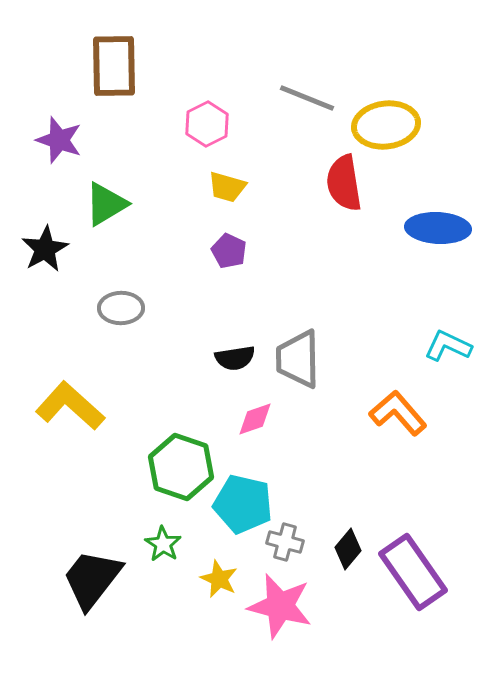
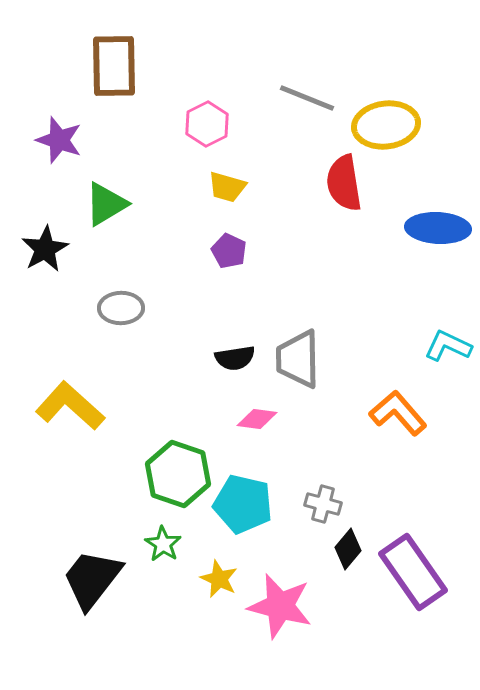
pink diamond: moved 2 px right; rotated 27 degrees clockwise
green hexagon: moved 3 px left, 7 px down
gray cross: moved 38 px right, 38 px up
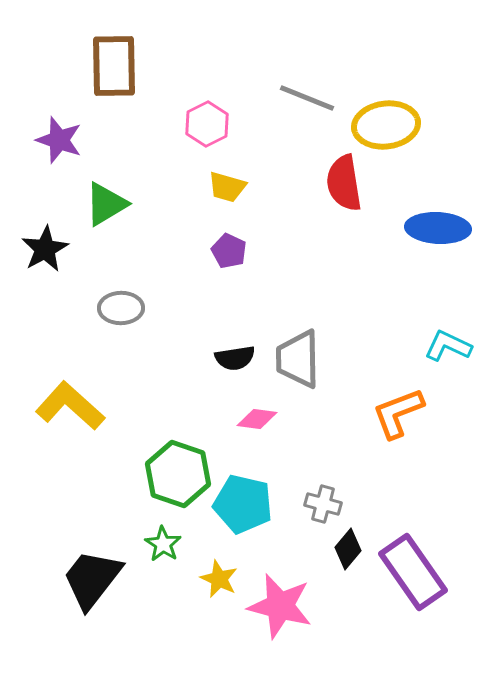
orange L-shape: rotated 70 degrees counterclockwise
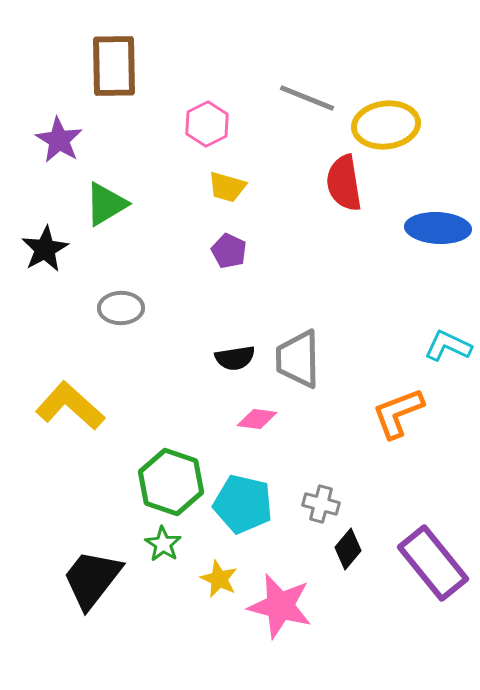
purple star: rotated 12 degrees clockwise
green hexagon: moved 7 px left, 8 px down
gray cross: moved 2 px left
purple rectangle: moved 20 px right, 9 px up; rotated 4 degrees counterclockwise
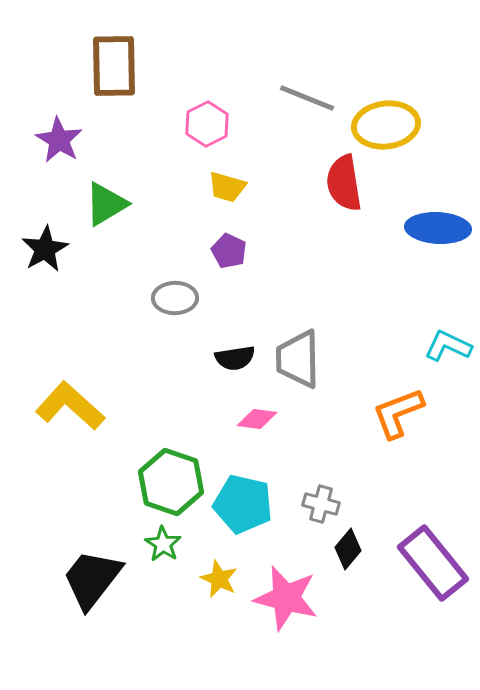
gray ellipse: moved 54 px right, 10 px up
pink star: moved 6 px right, 8 px up
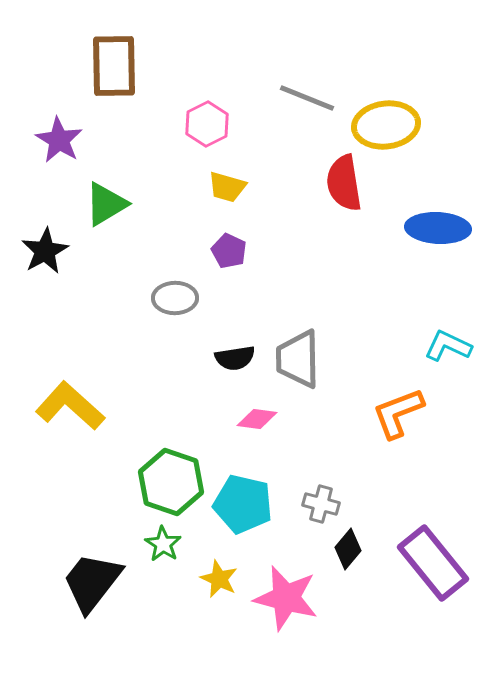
black star: moved 2 px down
black trapezoid: moved 3 px down
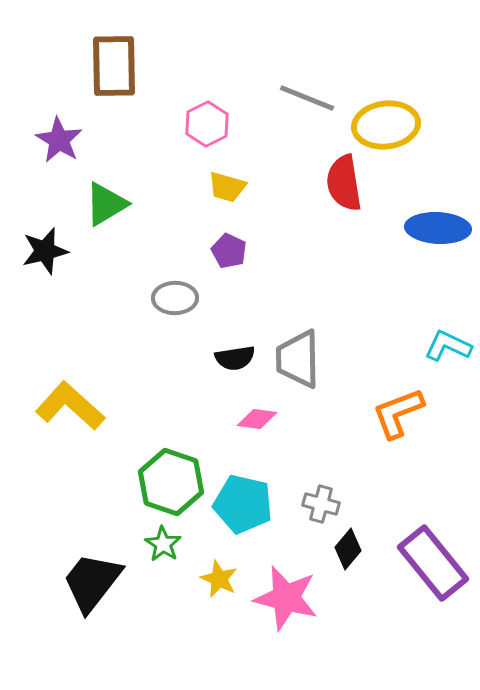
black star: rotated 15 degrees clockwise
